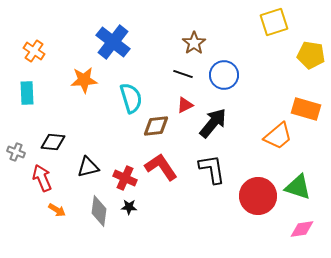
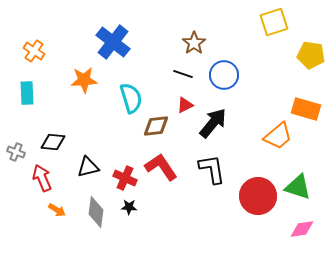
gray diamond: moved 3 px left, 1 px down
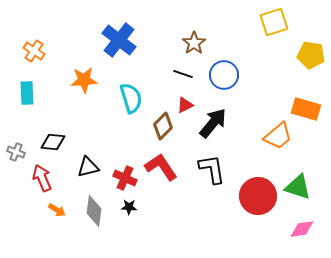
blue cross: moved 6 px right, 2 px up
brown diamond: moved 7 px right; rotated 40 degrees counterclockwise
gray diamond: moved 2 px left, 1 px up
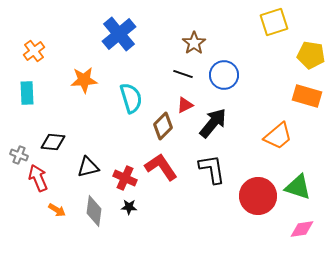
blue cross: moved 6 px up; rotated 12 degrees clockwise
orange cross: rotated 20 degrees clockwise
orange rectangle: moved 1 px right, 13 px up
gray cross: moved 3 px right, 3 px down
red arrow: moved 4 px left
